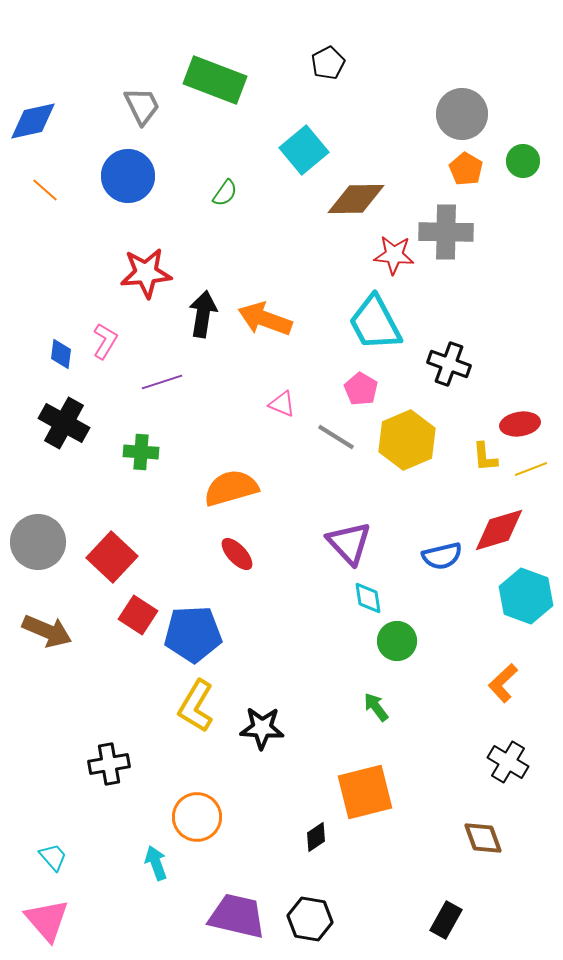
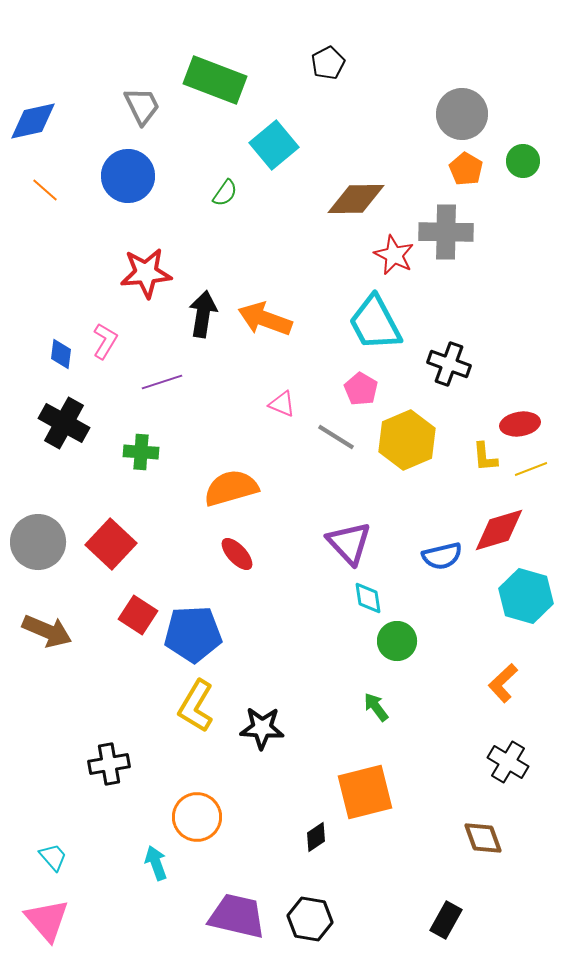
cyan square at (304, 150): moved 30 px left, 5 px up
red star at (394, 255): rotated 21 degrees clockwise
red square at (112, 557): moved 1 px left, 13 px up
cyan hexagon at (526, 596): rotated 4 degrees counterclockwise
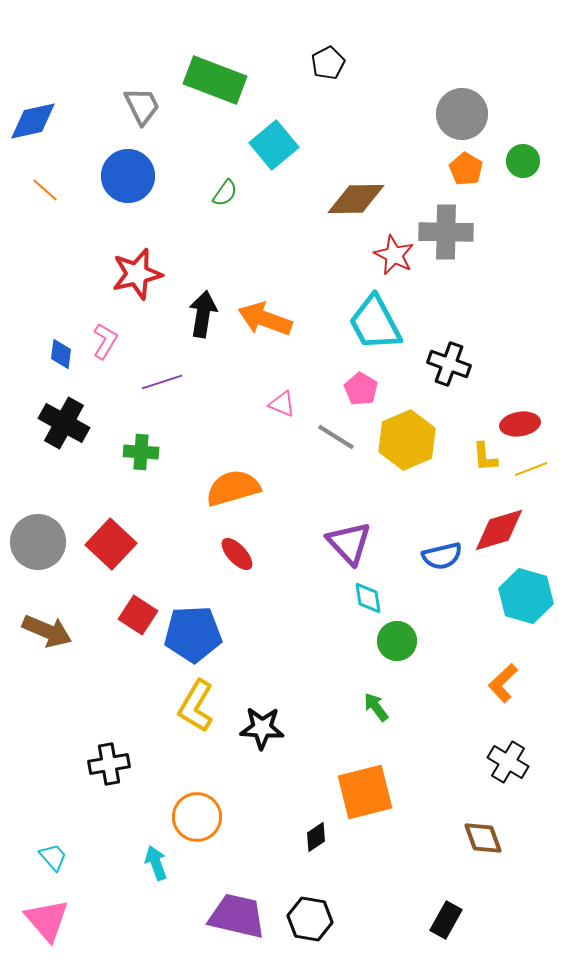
red star at (146, 273): moved 9 px left, 1 px down; rotated 9 degrees counterclockwise
orange semicircle at (231, 488): moved 2 px right
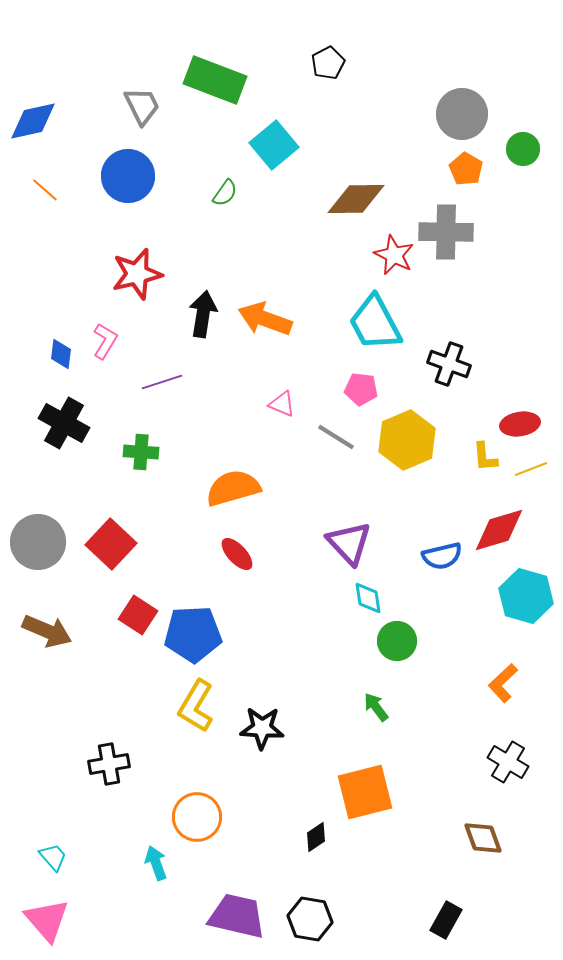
green circle at (523, 161): moved 12 px up
pink pentagon at (361, 389): rotated 24 degrees counterclockwise
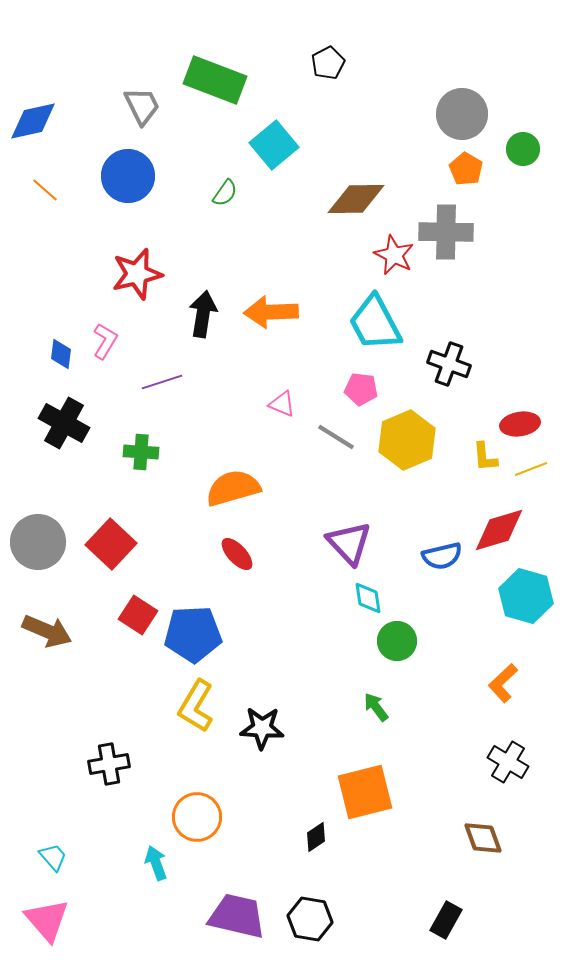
orange arrow at (265, 319): moved 6 px right, 7 px up; rotated 22 degrees counterclockwise
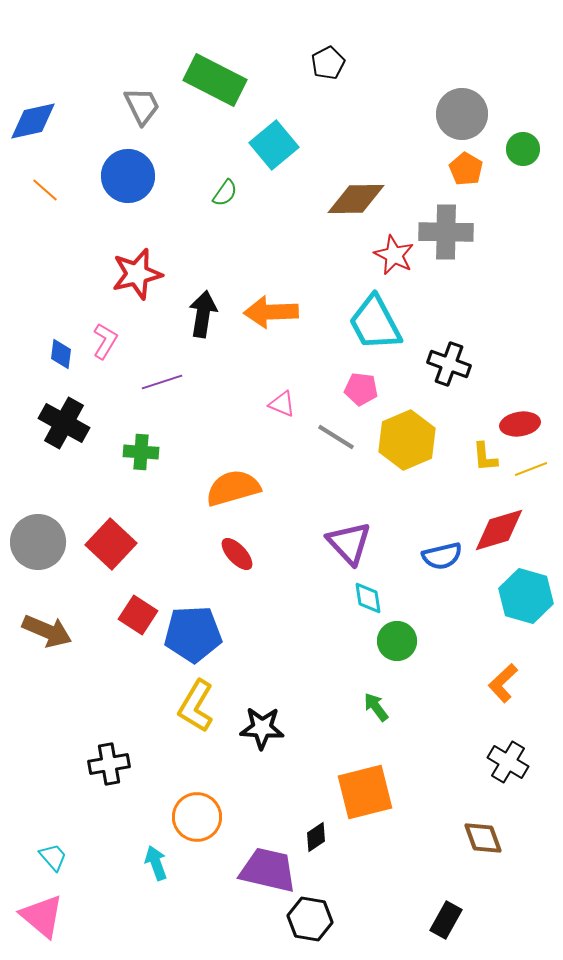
green rectangle at (215, 80): rotated 6 degrees clockwise
purple trapezoid at (237, 916): moved 31 px right, 46 px up
pink triangle at (47, 920): moved 5 px left, 4 px up; rotated 9 degrees counterclockwise
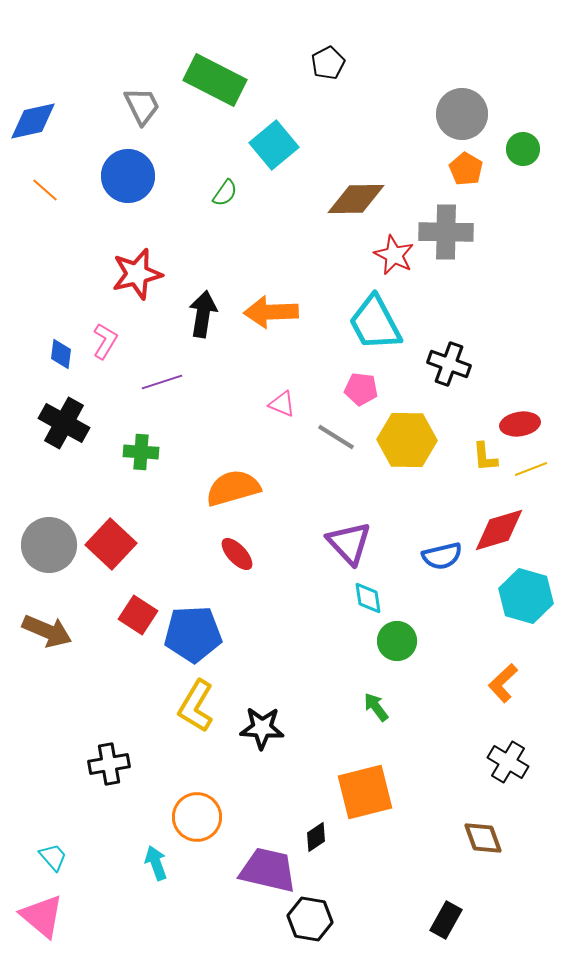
yellow hexagon at (407, 440): rotated 24 degrees clockwise
gray circle at (38, 542): moved 11 px right, 3 px down
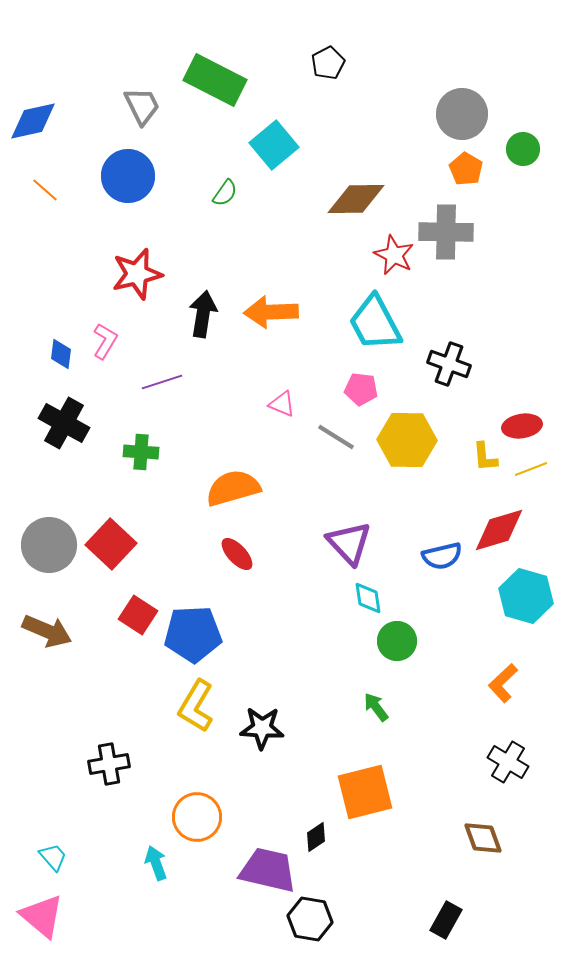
red ellipse at (520, 424): moved 2 px right, 2 px down
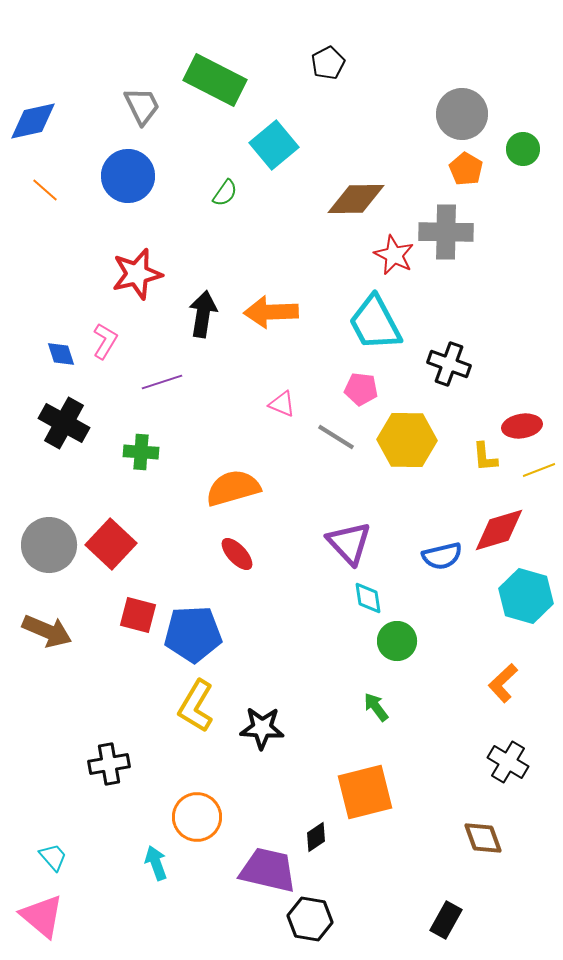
blue diamond at (61, 354): rotated 24 degrees counterclockwise
yellow line at (531, 469): moved 8 px right, 1 px down
red square at (138, 615): rotated 18 degrees counterclockwise
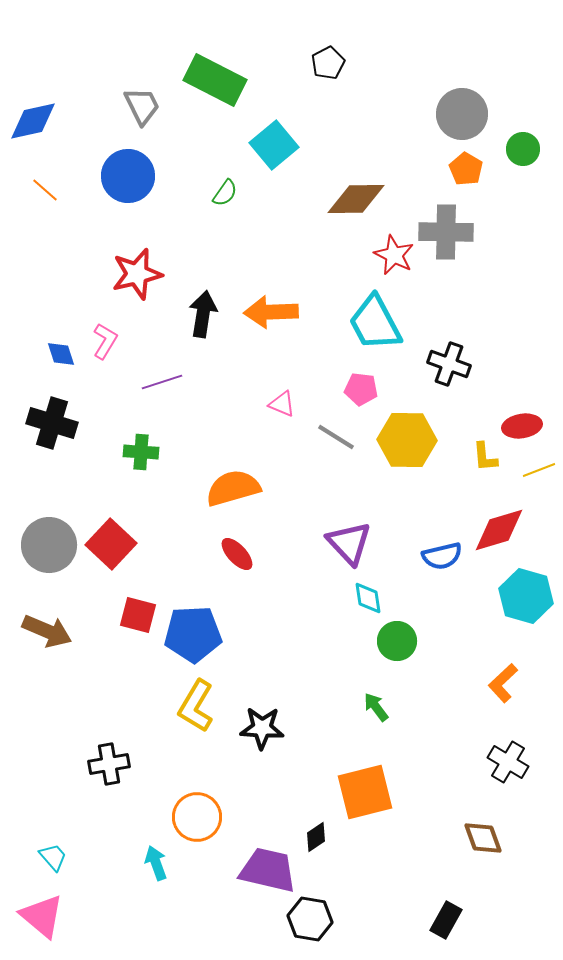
black cross at (64, 423): moved 12 px left; rotated 12 degrees counterclockwise
